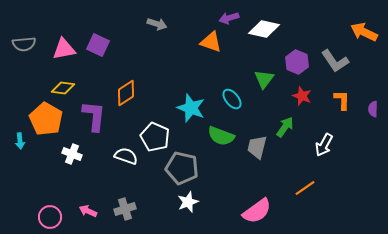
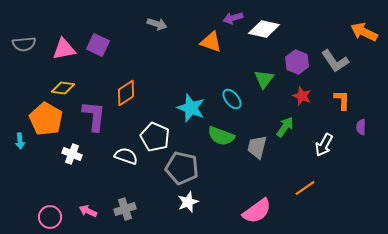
purple arrow: moved 4 px right
purple semicircle: moved 12 px left, 18 px down
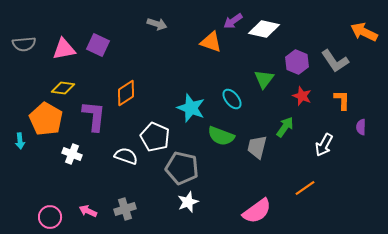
purple arrow: moved 3 px down; rotated 18 degrees counterclockwise
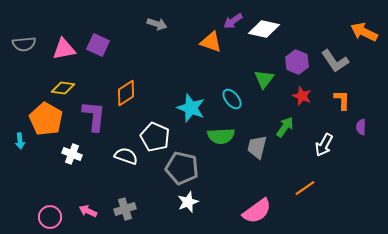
green semicircle: rotated 24 degrees counterclockwise
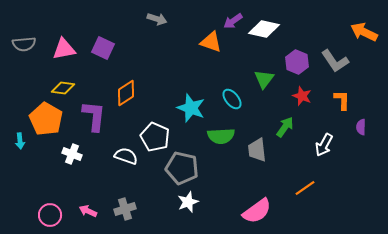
gray arrow: moved 5 px up
purple square: moved 5 px right, 3 px down
gray trapezoid: moved 3 px down; rotated 20 degrees counterclockwise
pink circle: moved 2 px up
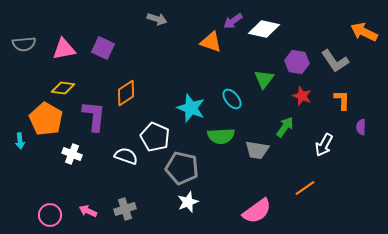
purple hexagon: rotated 15 degrees counterclockwise
gray trapezoid: rotated 75 degrees counterclockwise
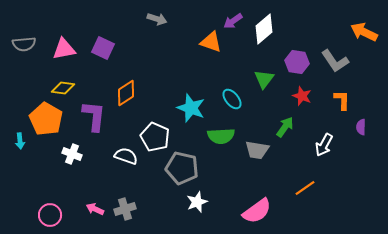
white diamond: rotated 52 degrees counterclockwise
white star: moved 9 px right
pink arrow: moved 7 px right, 2 px up
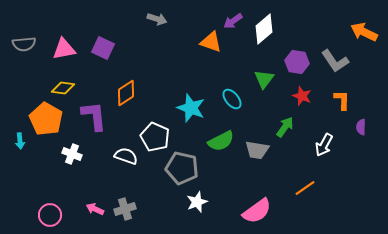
purple L-shape: rotated 12 degrees counterclockwise
green semicircle: moved 5 px down; rotated 24 degrees counterclockwise
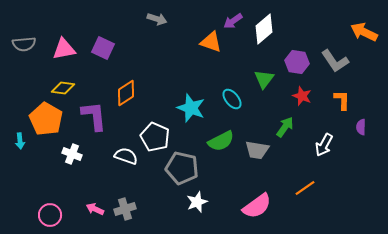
pink semicircle: moved 5 px up
